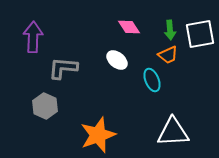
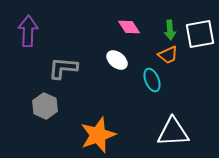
purple arrow: moved 5 px left, 6 px up
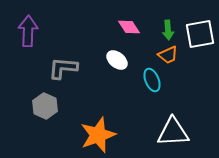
green arrow: moved 2 px left
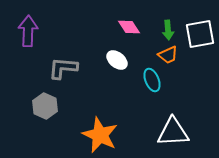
orange star: moved 2 px right; rotated 27 degrees counterclockwise
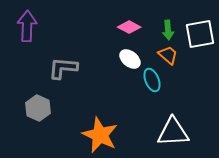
pink diamond: rotated 30 degrees counterclockwise
purple arrow: moved 1 px left, 5 px up
orange trapezoid: rotated 115 degrees counterclockwise
white ellipse: moved 13 px right, 1 px up
gray hexagon: moved 7 px left, 2 px down
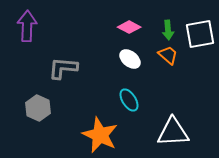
cyan ellipse: moved 23 px left, 20 px down; rotated 10 degrees counterclockwise
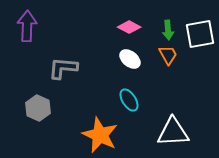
orange trapezoid: rotated 20 degrees clockwise
